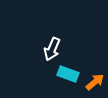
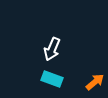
cyan rectangle: moved 16 px left, 5 px down
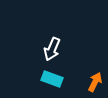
orange arrow: rotated 24 degrees counterclockwise
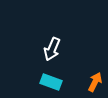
cyan rectangle: moved 1 px left, 3 px down
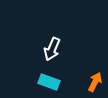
cyan rectangle: moved 2 px left
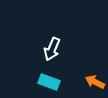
orange arrow: rotated 90 degrees counterclockwise
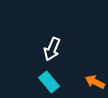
cyan rectangle: rotated 30 degrees clockwise
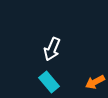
orange arrow: rotated 54 degrees counterclockwise
